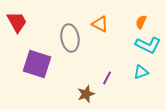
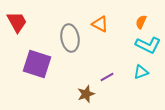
purple line: moved 1 px up; rotated 32 degrees clockwise
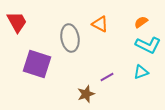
orange semicircle: rotated 32 degrees clockwise
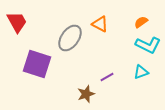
gray ellipse: rotated 44 degrees clockwise
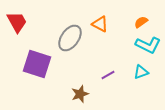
purple line: moved 1 px right, 2 px up
brown star: moved 6 px left
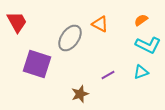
orange semicircle: moved 2 px up
